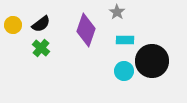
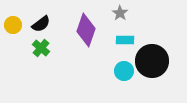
gray star: moved 3 px right, 1 px down
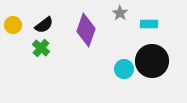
black semicircle: moved 3 px right, 1 px down
cyan rectangle: moved 24 px right, 16 px up
cyan circle: moved 2 px up
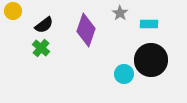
yellow circle: moved 14 px up
black circle: moved 1 px left, 1 px up
cyan circle: moved 5 px down
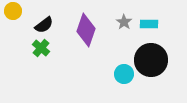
gray star: moved 4 px right, 9 px down
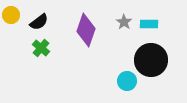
yellow circle: moved 2 px left, 4 px down
black semicircle: moved 5 px left, 3 px up
cyan circle: moved 3 px right, 7 px down
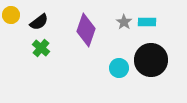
cyan rectangle: moved 2 px left, 2 px up
cyan circle: moved 8 px left, 13 px up
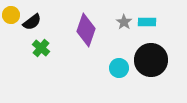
black semicircle: moved 7 px left
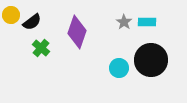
purple diamond: moved 9 px left, 2 px down
